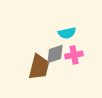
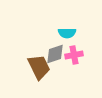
cyan semicircle: rotated 12 degrees clockwise
brown trapezoid: rotated 40 degrees counterclockwise
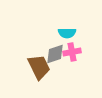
pink cross: moved 2 px left, 3 px up
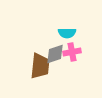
brown trapezoid: moved 1 px right, 1 px up; rotated 32 degrees clockwise
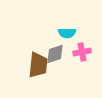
pink cross: moved 10 px right
brown trapezoid: moved 2 px left, 1 px up
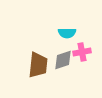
gray diamond: moved 8 px right, 6 px down
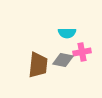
gray diamond: rotated 30 degrees clockwise
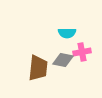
brown trapezoid: moved 3 px down
